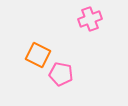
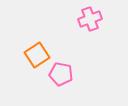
orange square: moved 1 px left; rotated 30 degrees clockwise
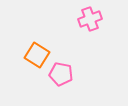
orange square: rotated 25 degrees counterclockwise
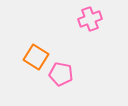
orange square: moved 1 px left, 2 px down
